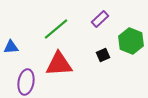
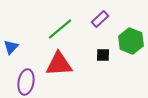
green line: moved 4 px right
blue triangle: rotated 42 degrees counterclockwise
black square: rotated 24 degrees clockwise
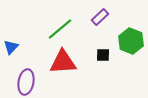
purple rectangle: moved 2 px up
red triangle: moved 4 px right, 2 px up
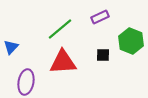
purple rectangle: rotated 18 degrees clockwise
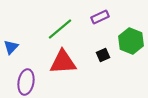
black square: rotated 24 degrees counterclockwise
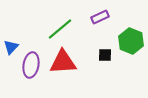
black square: moved 2 px right; rotated 24 degrees clockwise
purple ellipse: moved 5 px right, 17 px up
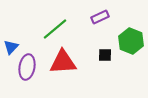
green line: moved 5 px left
purple ellipse: moved 4 px left, 2 px down
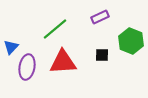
black square: moved 3 px left
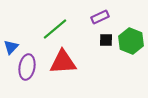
black square: moved 4 px right, 15 px up
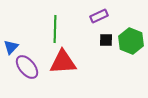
purple rectangle: moved 1 px left, 1 px up
green line: rotated 48 degrees counterclockwise
purple ellipse: rotated 50 degrees counterclockwise
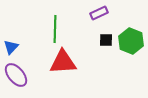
purple rectangle: moved 3 px up
purple ellipse: moved 11 px left, 8 px down
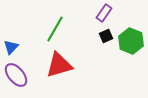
purple rectangle: moved 5 px right; rotated 30 degrees counterclockwise
green line: rotated 28 degrees clockwise
black square: moved 4 px up; rotated 24 degrees counterclockwise
red triangle: moved 4 px left, 3 px down; rotated 12 degrees counterclockwise
